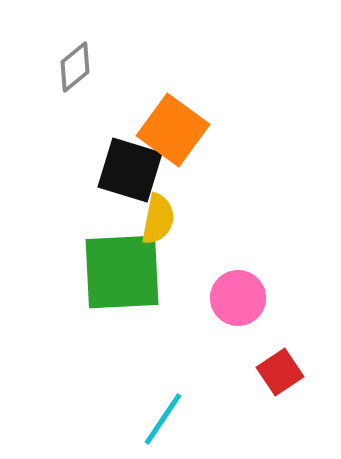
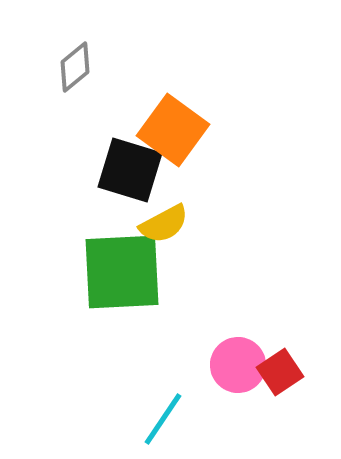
yellow semicircle: moved 6 px right, 5 px down; rotated 51 degrees clockwise
pink circle: moved 67 px down
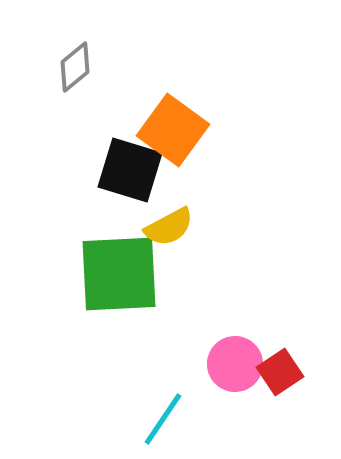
yellow semicircle: moved 5 px right, 3 px down
green square: moved 3 px left, 2 px down
pink circle: moved 3 px left, 1 px up
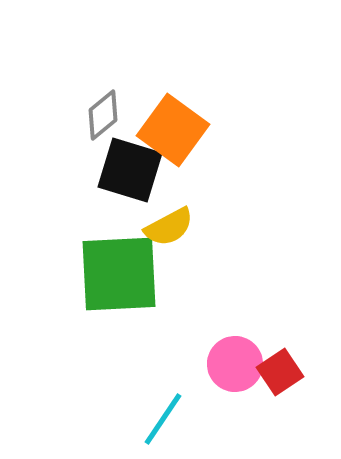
gray diamond: moved 28 px right, 48 px down
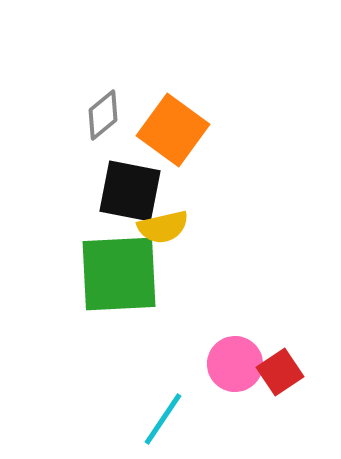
black square: moved 21 px down; rotated 6 degrees counterclockwise
yellow semicircle: moved 6 px left; rotated 15 degrees clockwise
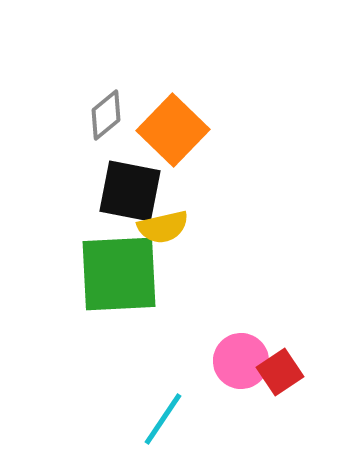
gray diamond: moved 3 px right
orange square: rotated 8 degrees clockwise
pink circle: moved 6 px right, 3 px up
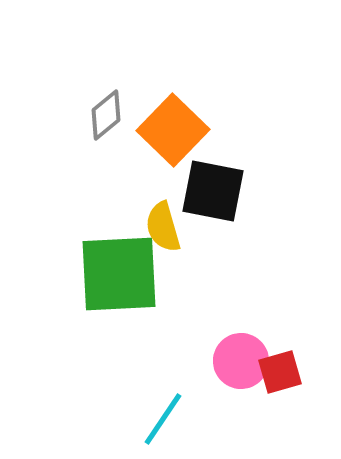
black square: moved 83 px right
yellow semicircle: rotated 87 degrees clockwise
red square: rotated 18 degrees clockwise
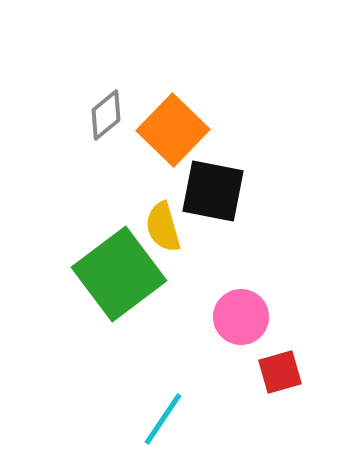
green square: rotated 34 degrees counterclockwise
pink circle: moved 44 px up
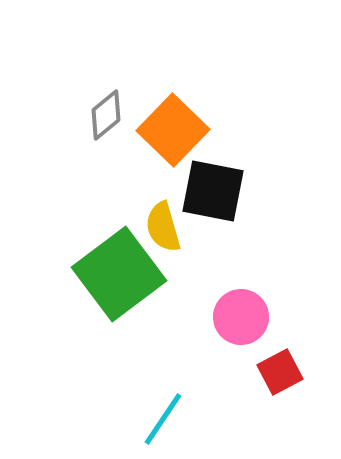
red square: rotated 12 degrees counterclockwise
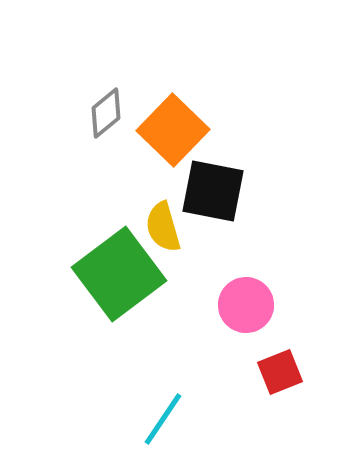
gray diamond: moved 2 px up
pink circle: moved 5 px right, 12 px up
red square: rotated 6 degrees clockwise
